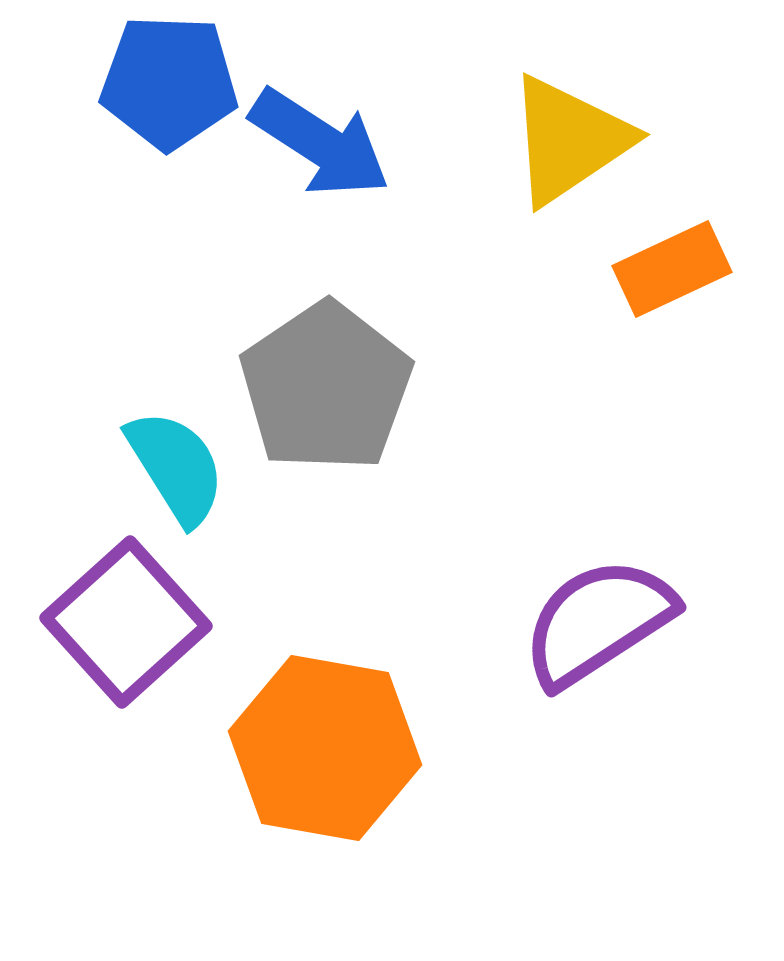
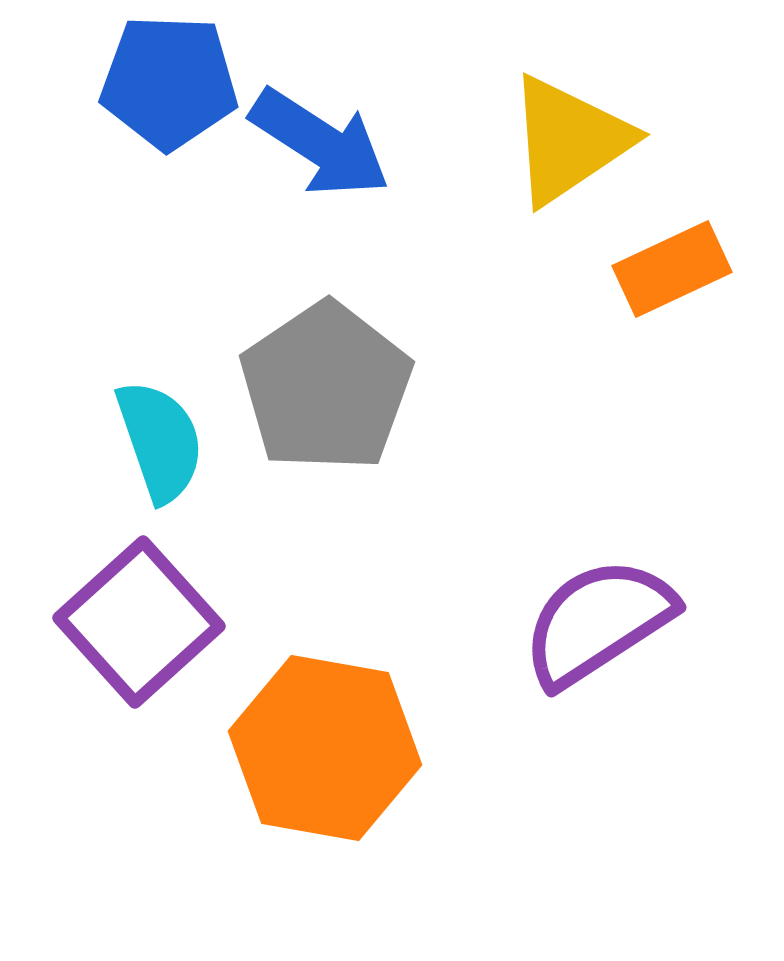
cyan semicircle: moved 16 px left, 26 px up; rotated 13 degrees clockwise
purple square: moved 13 px right
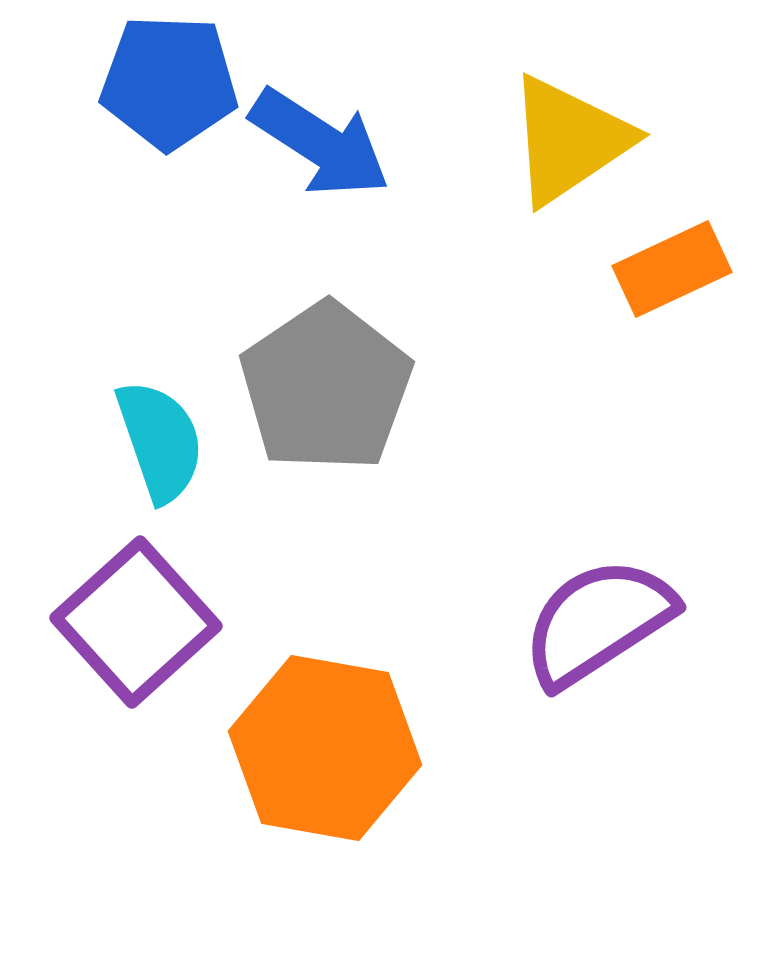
purple square: moved 3 px left
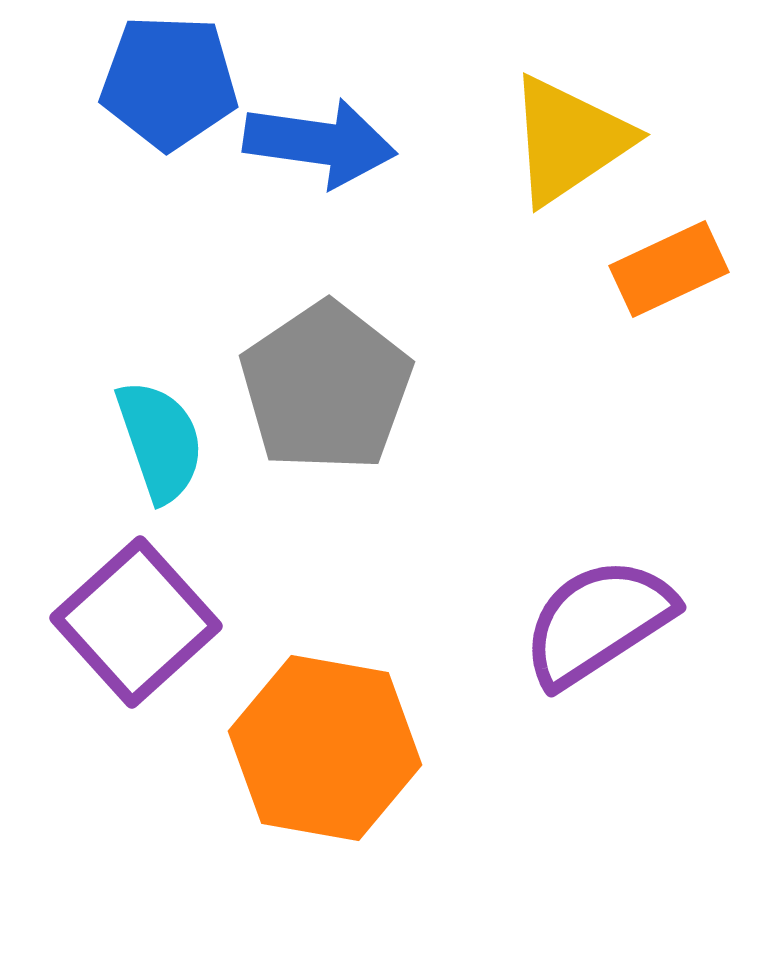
blue arrow: rotated 25 degrees counterclockwise
orange rectangle: moved 3 px left
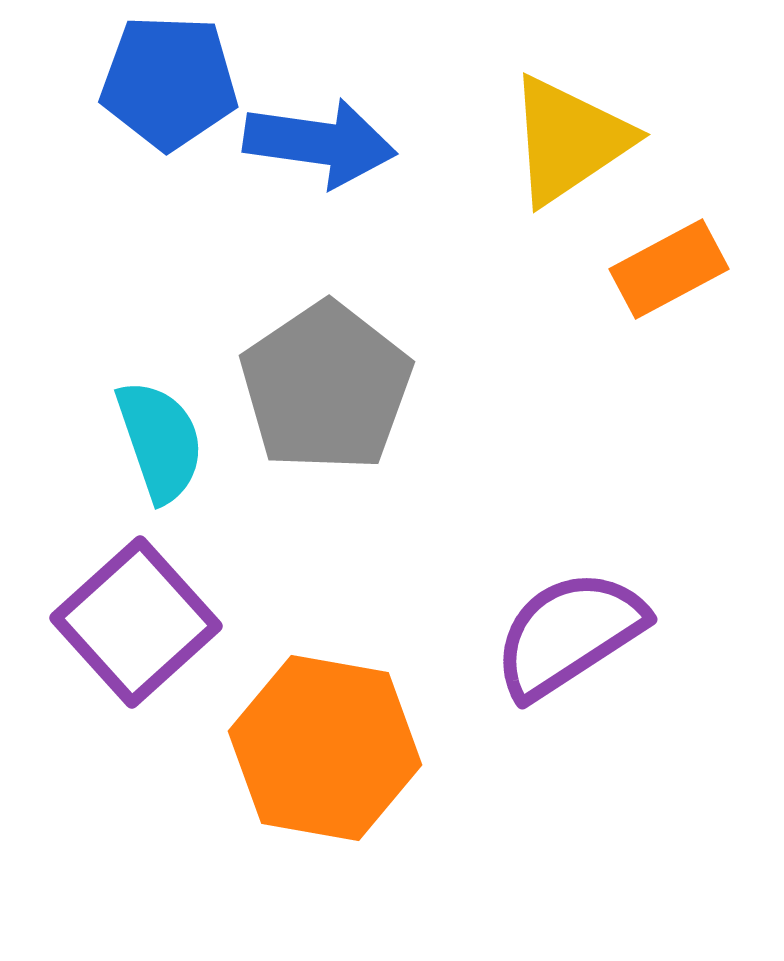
orange rectangle: rotated 3 degrees counterclockwise
purple semicircle: moved 29 px left, 12 px down
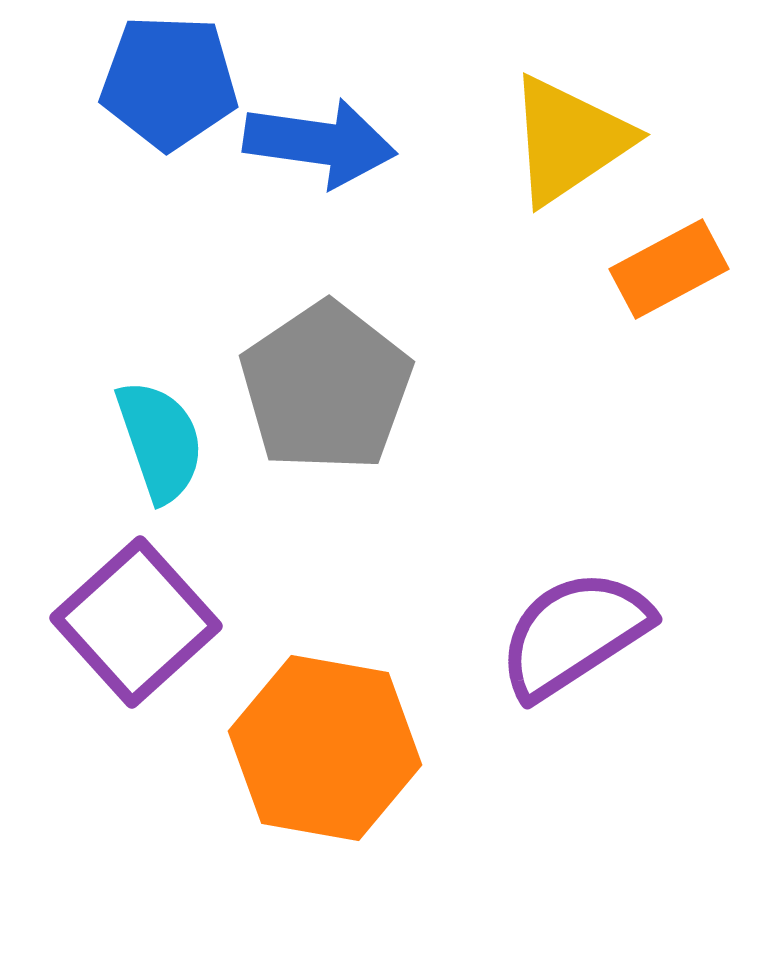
purple semicircle: moved 5 px right
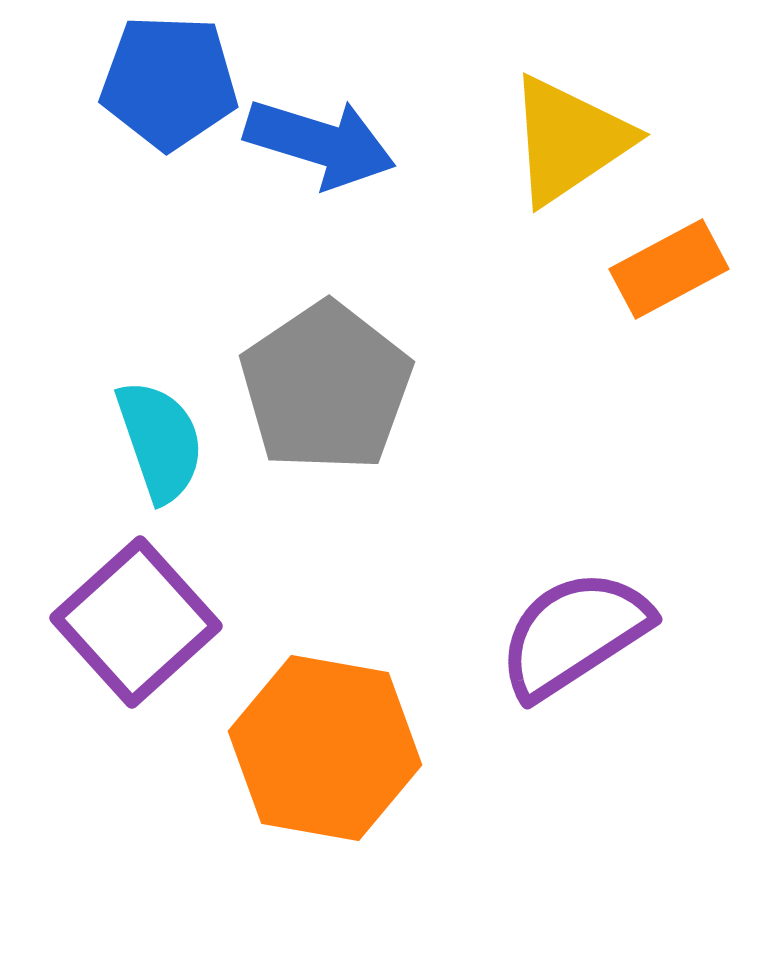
blue arrow: rotated 9 degrees clockwise
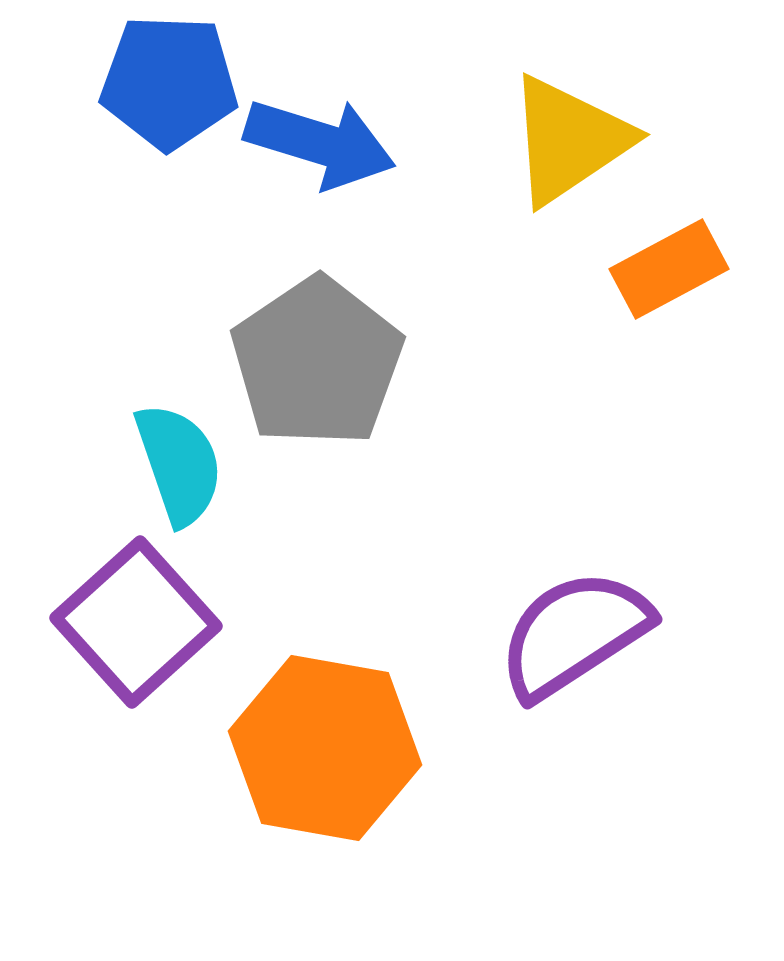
gray pentagon: moved 9 px left, 25 px up
cyan semicircle: moved 19 px right, 23 px down
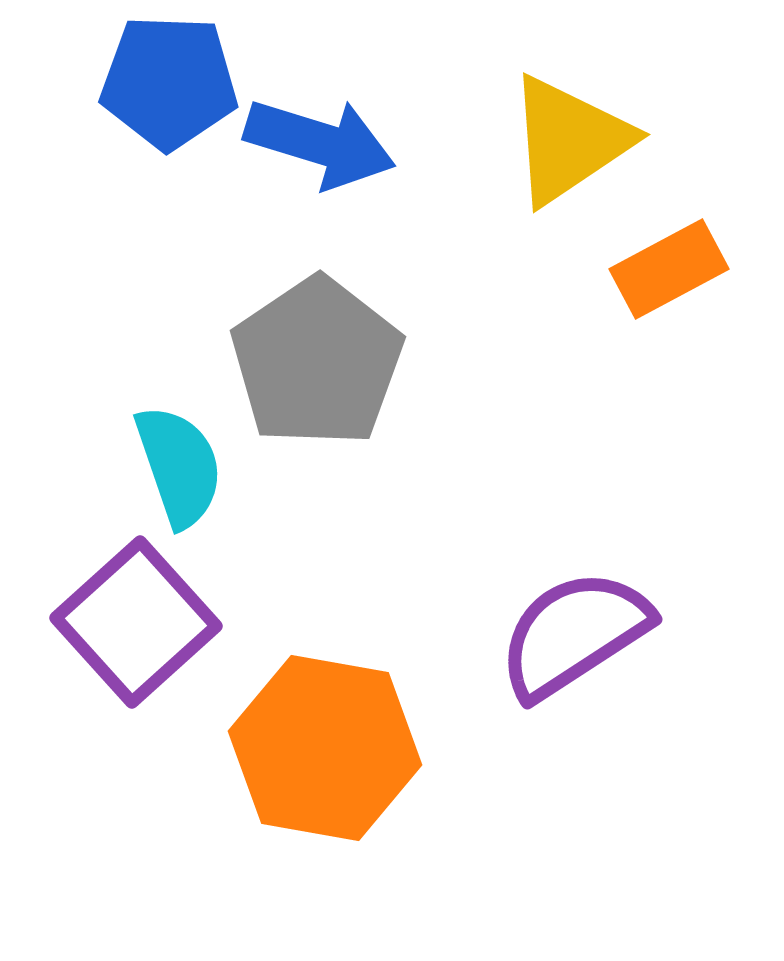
cyan semicircle: moved 2 px down
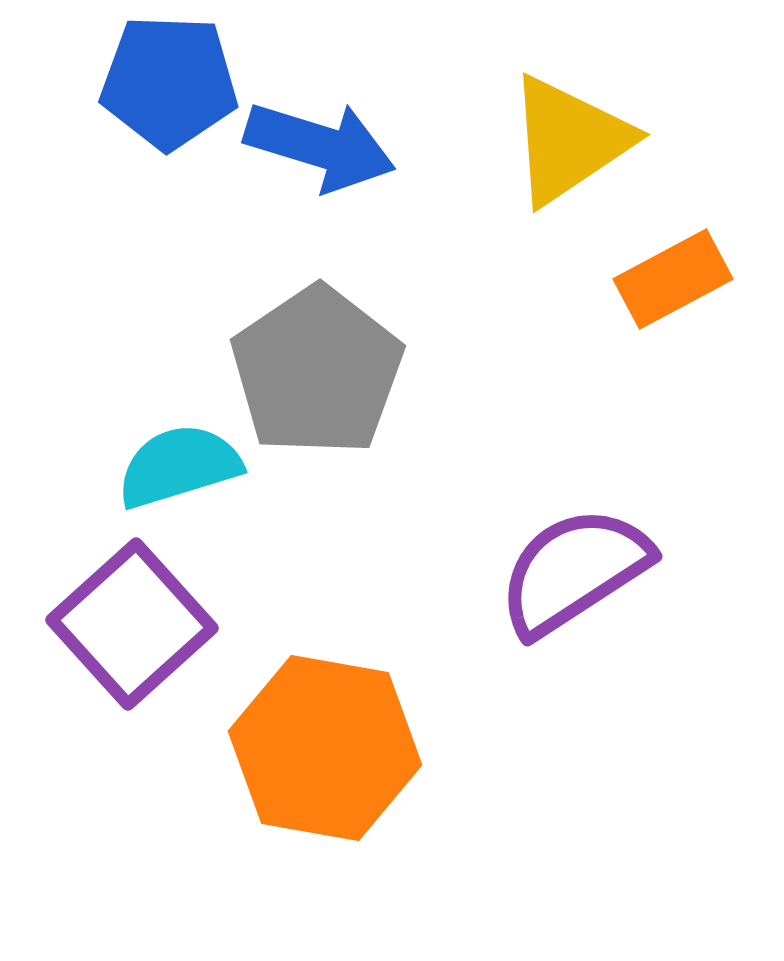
blue arrow: moved 3 px down
orange rectangle: moved 4 px right, 10 px down
gray pentagon: moved 9 px down
cyan semicircle: rotated 88 degrees counterclockwise
purple square: moved 4 px left, 2 px down
purple semicircle: moved 63 px up
